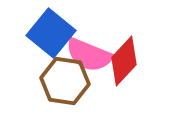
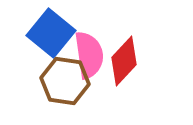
pink semicircle: rotated 120 degrees counterclockwise
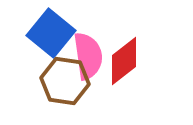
pink semicircle: moved 1 px left, 1 px down
red diamond: rotated 9 degrees clockwise
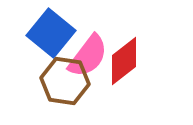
pink semicircle: rotated 45 degrees clockwise
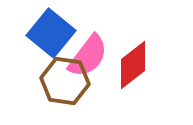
red diamond: moved 9 px right, 4 px down
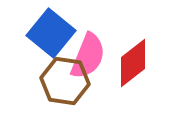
pink semicircle: rotated 15 degrees counterclockwise
red diamond: moved 2 px up
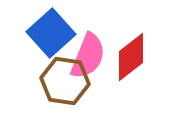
blue square: rotated 9 degrees clockwise
red diamond: moved 2 px left, 6 px up
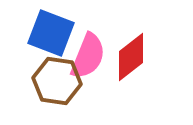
blue square: rotated 27 degrees counterclockwise
brown hexagon: moved 8 px left
